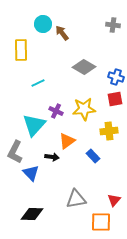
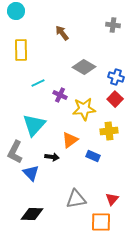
cyan circle: moved 27 px left, 13 px up
red square: rotated 35 degrees counterclockwise
purple cross: moved 4 px right, 16 px up
orange triangle: moved 3 px right, 1 px up
blue rectangle: rotated 24 degrees counterclockwise
red triangle: moved 2 px left, 1 px up
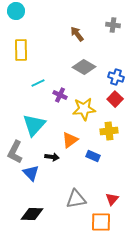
brown arrow: moved 15 px right, 1 px down
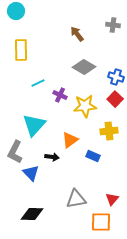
yellow star: moved 1 px right, 3 px up
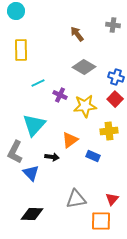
orange square: moved 1 px up
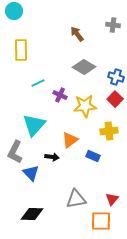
cyan circle: moved 2 px left
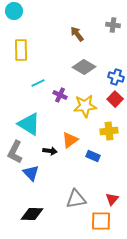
cyan triangle: moved 5 px left, 1 px up; rotated 40 degrees counterclockwise
black arrow: moved 2 px left, 6 px up
